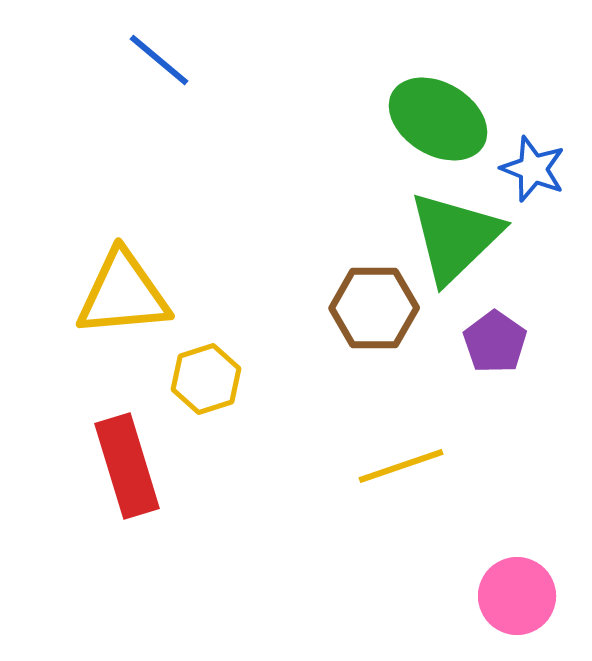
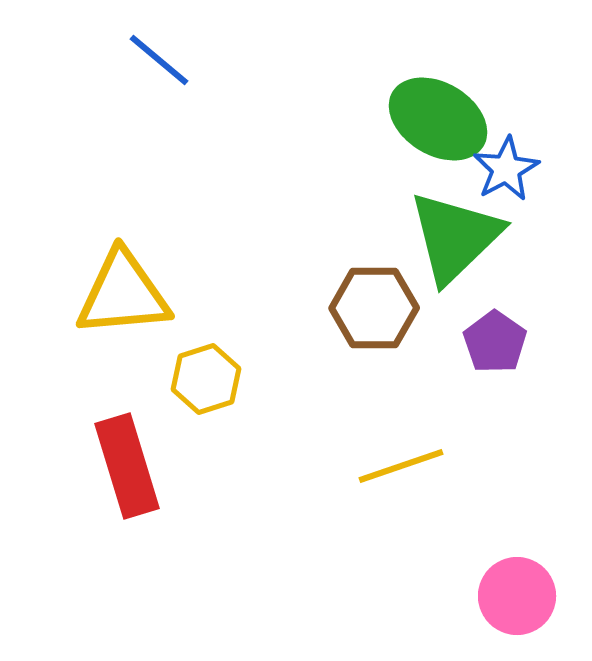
blue star: moved 27 px left; rotated 22 degrees clockwise
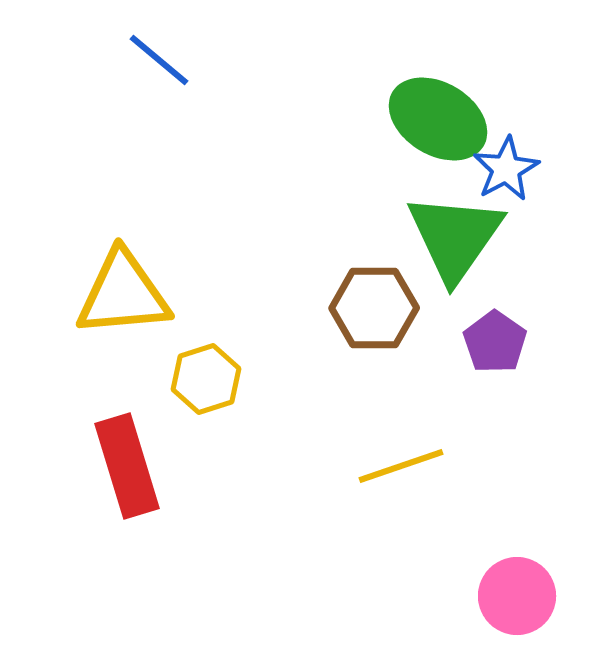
green triangle: rotated 11 degrees counterclockwise
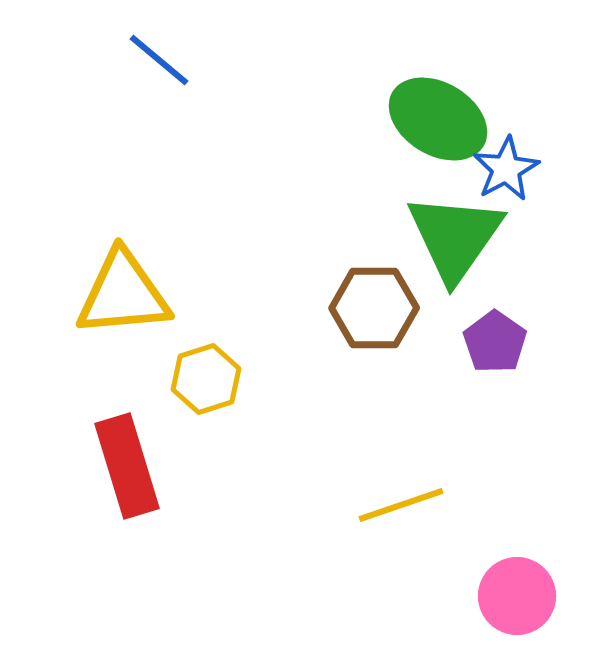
yellow line: moved 39 px down
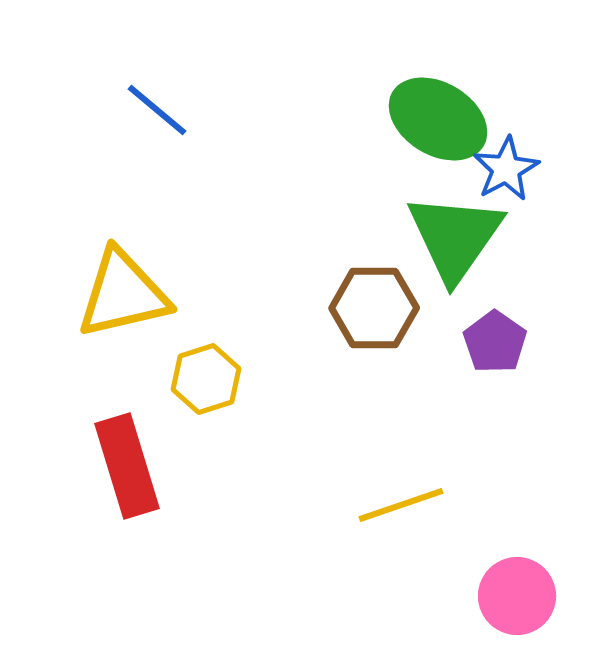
blue line: moved 2 px left, 50 px down
yellow triangle: rotated 8 degrees counterclockwise
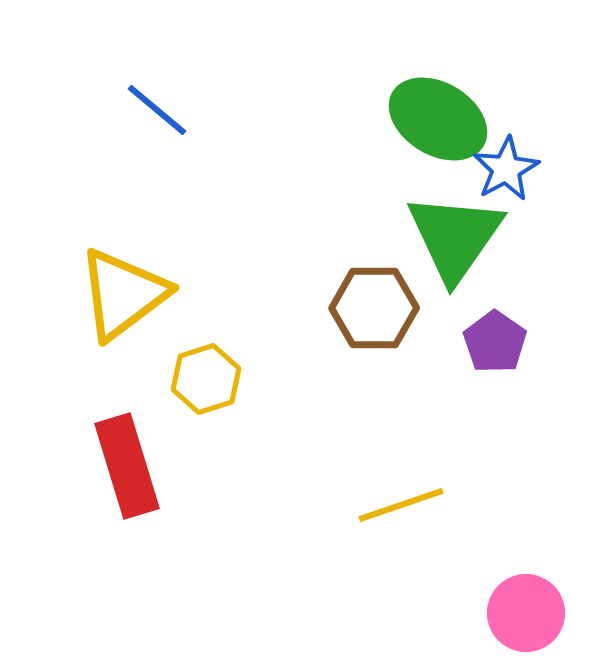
yellow triangle: rotated 24 degrees counterclockwise
pink circle: moved 9 px right, 17 px down
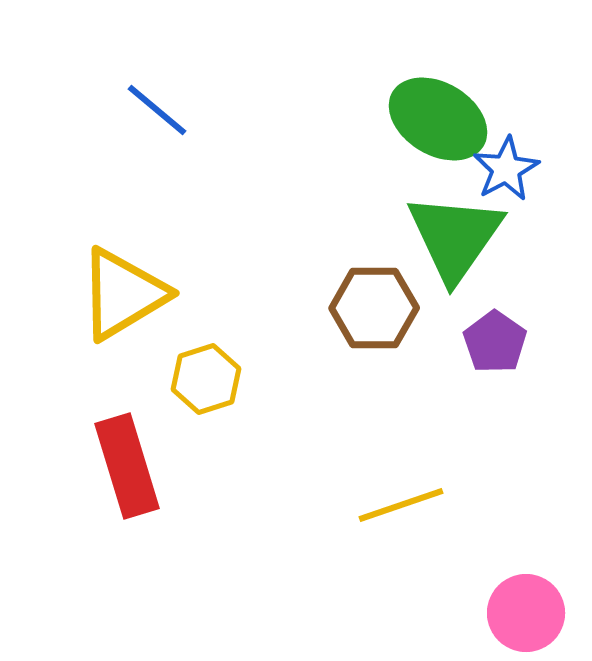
yellow triangle: rotated 6 degrees clockwise
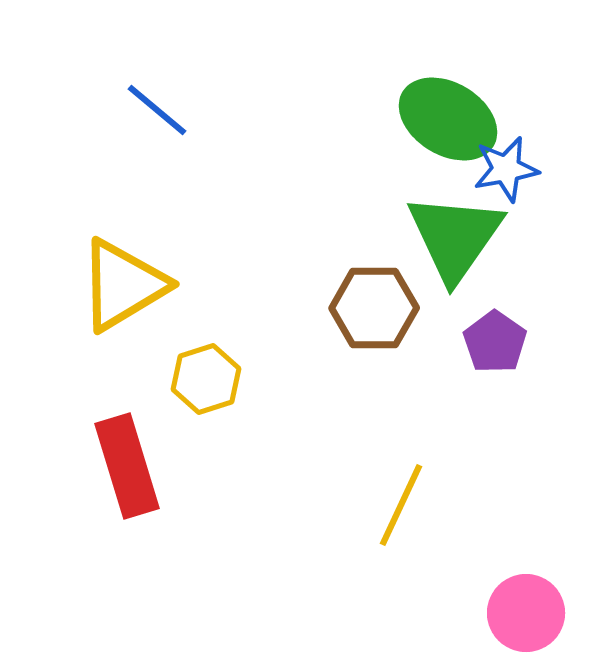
green ellipse: moved 10 px right
blue star: rotated 18 degrees clockwise
yellow triangle: moved 9 px up
yellow line: rotated 46 degrees counterclockwise
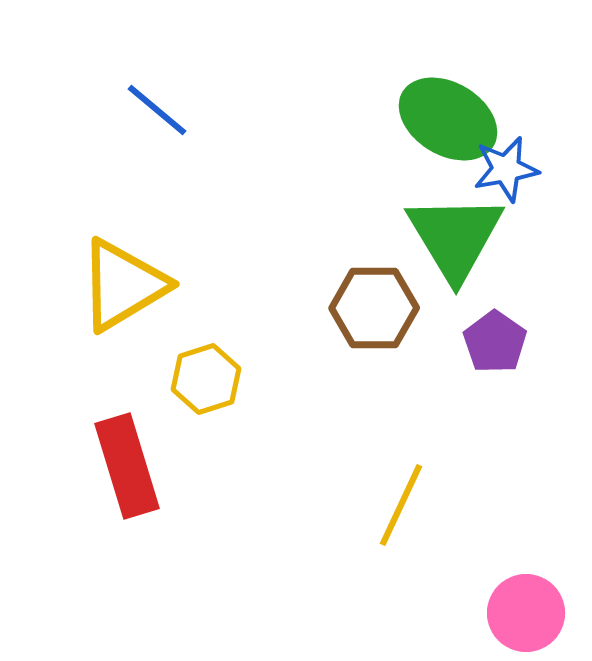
green triangle: rotated 6 degrees counterclockwise
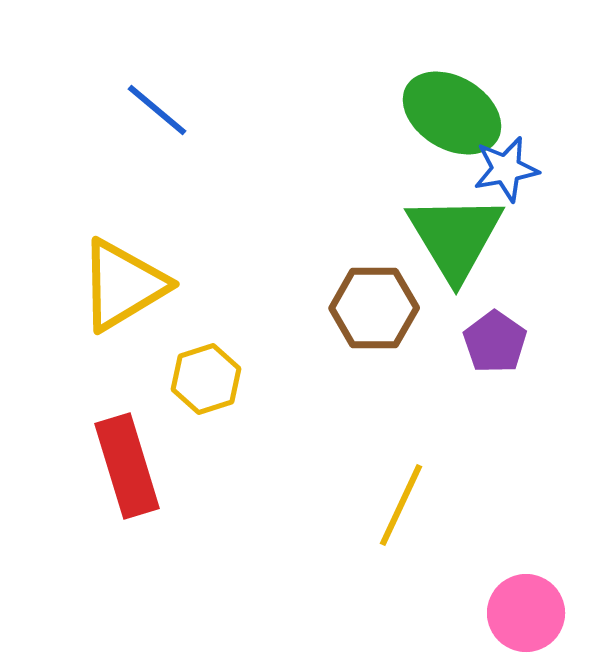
green ellipse: moved 4 px right, 6 px up
